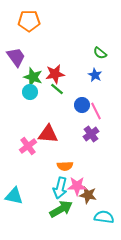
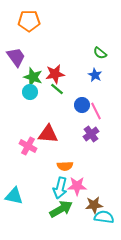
pink cross: rotated 24 degrees counterclockwise
brown star: moved 6 px right, 10 px down; rotated 18 degrees counterclockwise
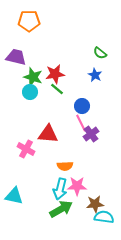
purple trapezoid: rotated 40 degrees counterclockwise
blue circle: moved 1 px down
pink line: moved 15 px left, 12 px down
pink cross: moved 2 px left, 3 px down
cyan arrow: moved 1 px down
brown star: moved 1 px right, 1 px up
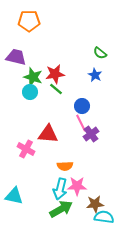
green line: moved 1 px left
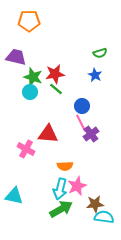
green semicircle: rotated 56 degrees counterclockwise
pink star: rotated 24 degrees counterclockwise
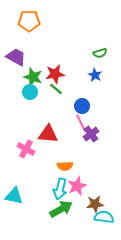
purple trapezoid: rotated 15 degrees clockwise
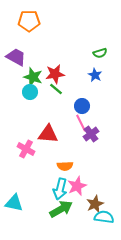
cyan triangle: moved 7 px down
brown star: rotated 18 degrees counterclockwise
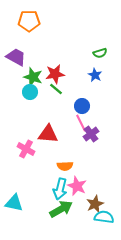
pink star: rotated 24 degrees counterclockwise
